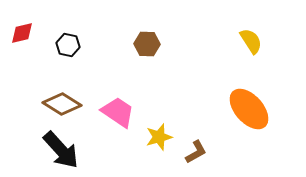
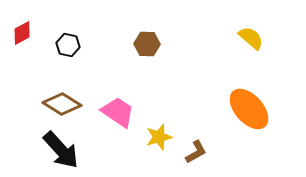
red diamond: rotated 15 degrees counterclockwise
yellow semicircle: moved 3 px up; rotated 16 degrees counterclockwise
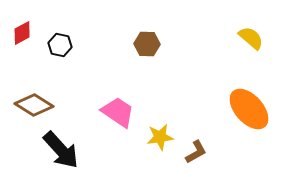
black hexagon: moved 8 px left
brown diamond: moved 28 px left, 1 px down
yellow star: moved 1 px right; rotated 8 degrees clockwise
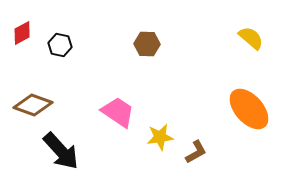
brown diamond: moved 1 px left; rotated 12 degrees counterclockwise
black arrow: moved 1 px down
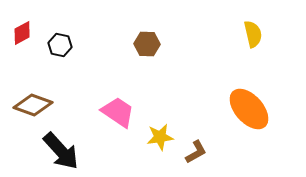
yellow semicircle: moved 2 px right, 4 px up; rotated 36 degrees clockwise
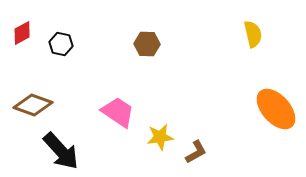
black hexagon: moved 1 px right, 1 px up
orange ellipse: moved 27 px right
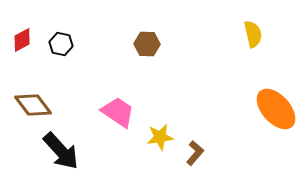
red diamond: moved 7 px down
brown diamond: rotated 33 degrees clockwise
brown L-shape: moved 1 px left, 1 px down; rotated 20 degrees counterclockwise
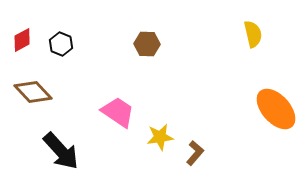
black hexagon: rotated 10 degrees clockwise
brown diamond: moved 13 px up; rotated 6 degrees counterclockwise
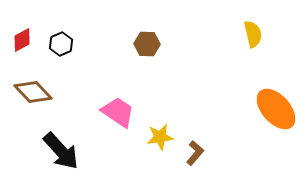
black hexagon: rotated 15 degrees clockwise
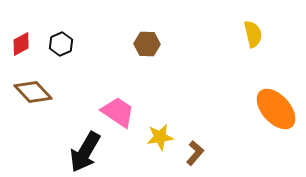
red diamond: moved 1 px left, 4 px down
black arrow: moved 24 px right, 1 px down; rotated 72 degrees clockwise
